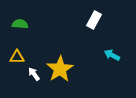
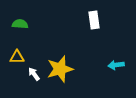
white rectangle: rotated 36 degrees counterclockwise
cyan arrow: moved 4 px right, 10 px down; rotated 35 degrees counterclockwise
yellow star: rotated 16 degrees clockwise
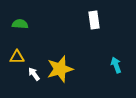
cyan arrow: rotated 77 degrees clockwise
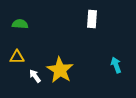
white rectangle: moved 2 px left, 1 px up; rotated 12 degrees clockwise
yellow star: moved 1 px down; rotated 24 degrees counterclockwise
white arrow: moved 1 px right, 2 px down
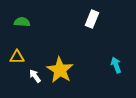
white rectangle: rotated 18 degrees clockwise
green semicircle: moved 2 px right, 2 px up
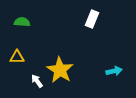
cyan arrow: moved 2 px left, 6 px down; rotated 98 degrees clockwise
white arrow: moved 2 px right, 5 px down
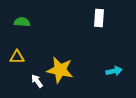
white rectangle: moved 7 px right, 1 px up; rotated 18 degrees counterclockwise
yellow star: rotated 20 degrees counterclockwise
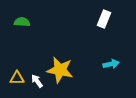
white rectangle: moved 5 px right, 1 px down; rotated 18 degrees clockwise
yellow triangle: moved 21 px down
cyan arrow: moved 3 px left, 7 px up
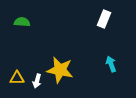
cyan arrow: rotated 98 degrees counterclockwise
white arrow: rotated 128 degrees counterclockwise
